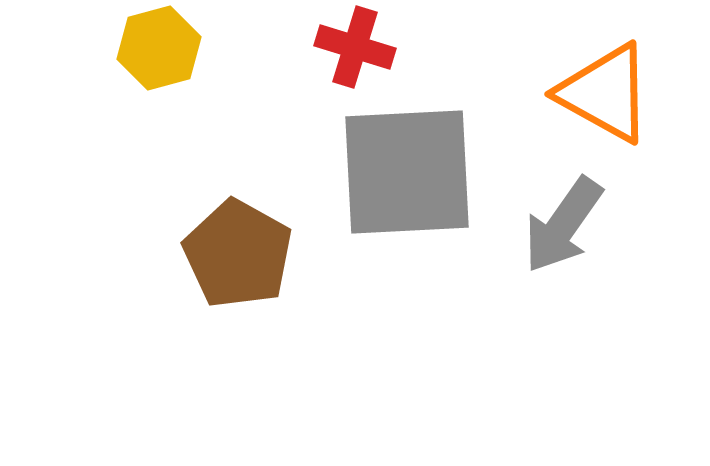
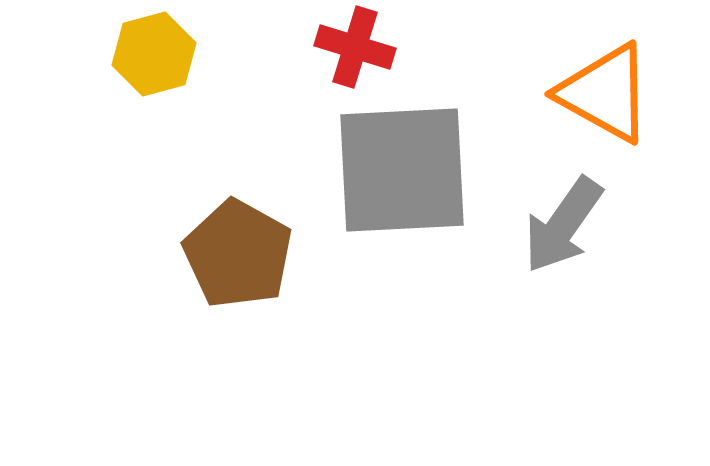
yellow hexagon: moved 5 px left, 6 px down
gray square: moved 5 px left, 2 px up
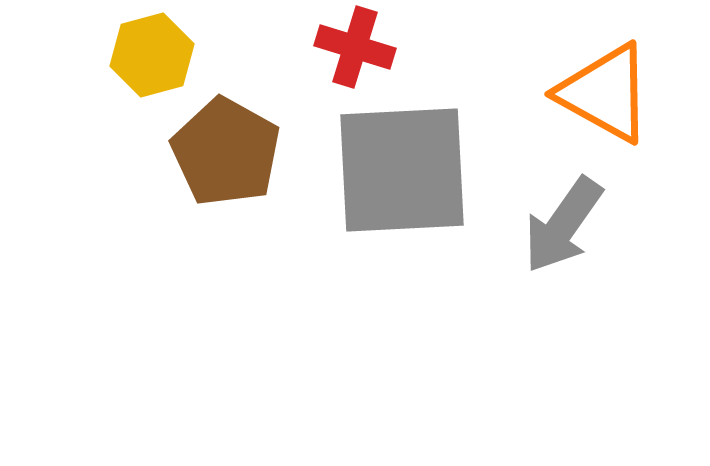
yellow hexagon: moved 2 px left, 1 px down
brown pentagon: moved 12 px left, 102 px up
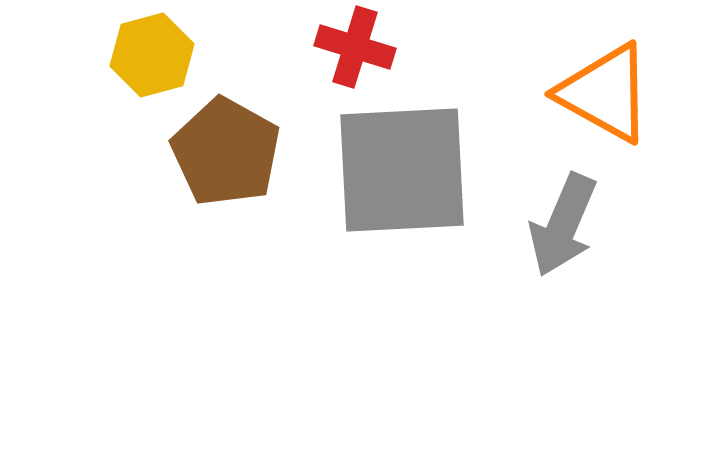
gray arrow: rotated 12 degrees counterclockwise
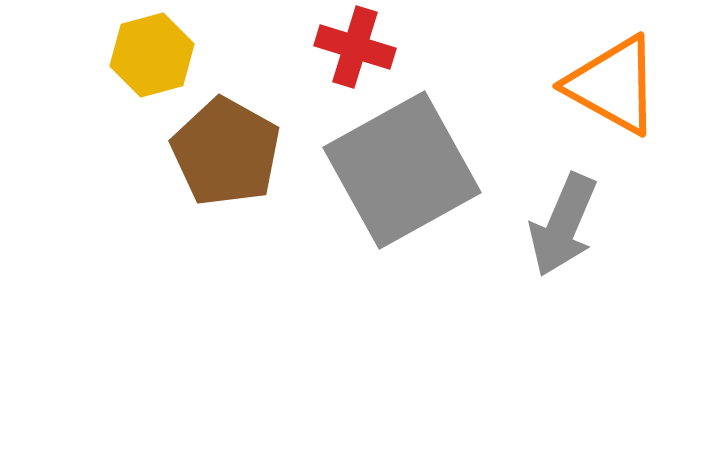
orange triangle: moved 8 px right, 8 px up
gray square: rotated 26 degrees counterclockwise
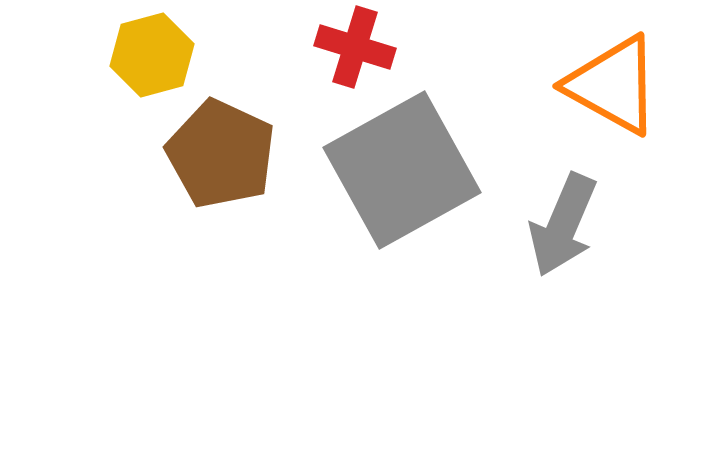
brown pentagon: moved 5 px left, 2 px down; rotated 4 degrees counterclockwise
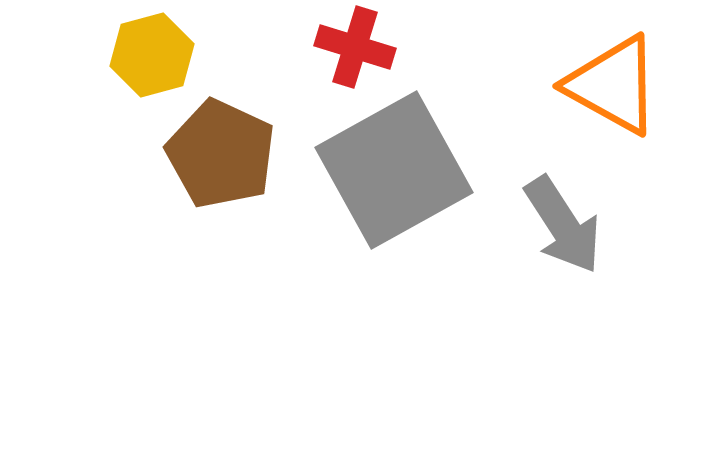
gray square: moved 8 px left
gray arrow: rotated 56 degrees counterclockwise
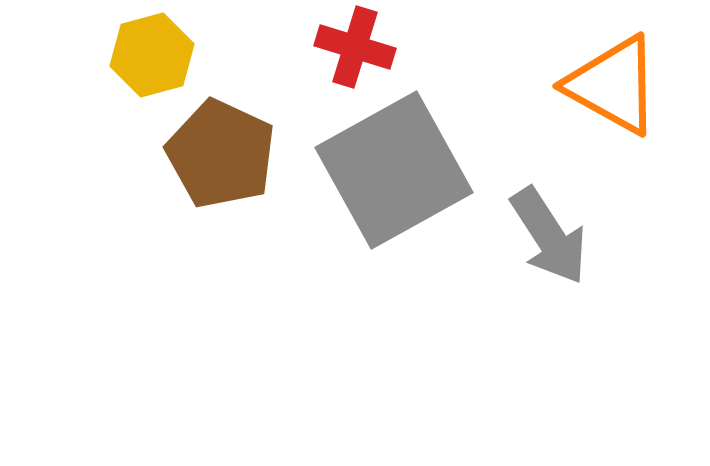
gray arrow: moved 14 px left, 11 px down
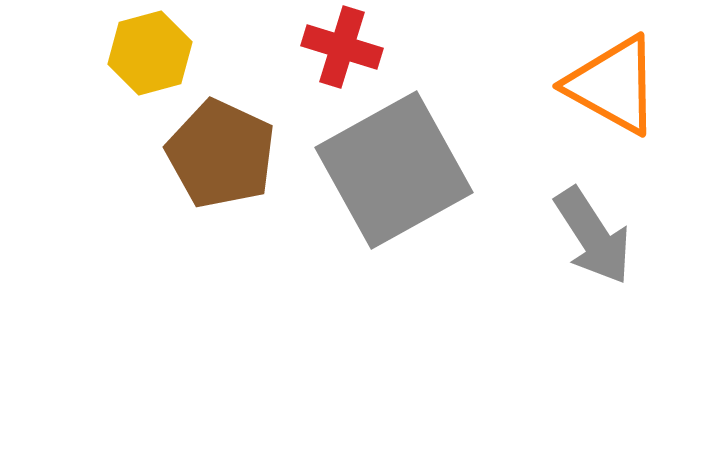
red cross: moved 13 px left
yellow hexagon: moved 2 px left, 2 px up
gray arrow: moved 44 px right
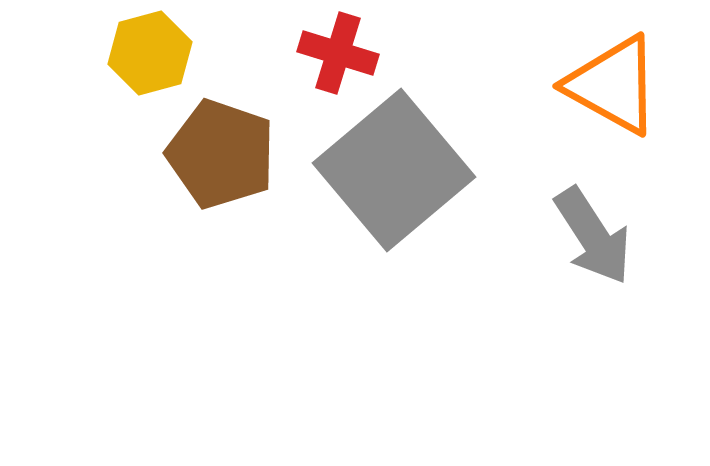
red cross: moved 4 px left, 6 px down
brown pentagon: rotated 6 degrees counterclockwise
gray square: rotated 11 degrees counterclockwise
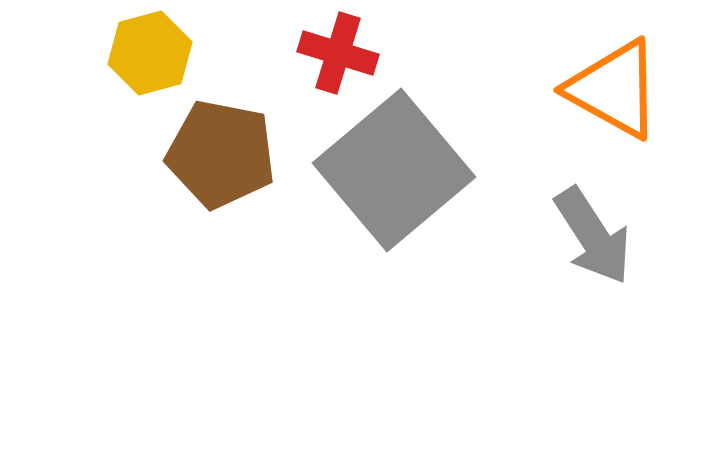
orange triangle: moved 1 px right, 4 px down
brown pentagon: rotated 8 degrees counterclockwise
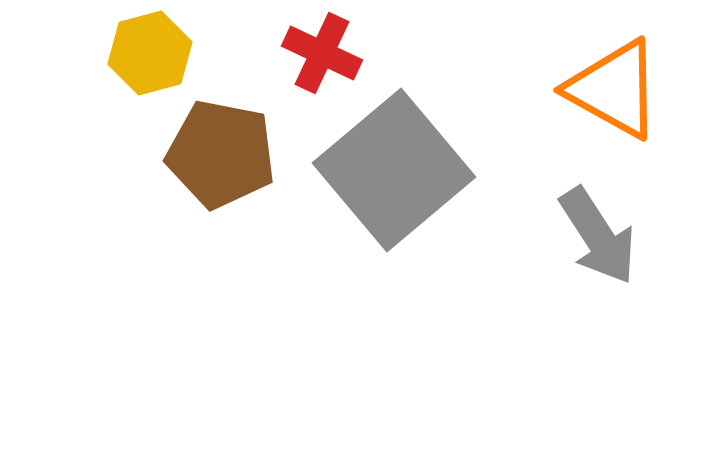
red cross: moved 16 px left; rotated 8 degrees clockwise
gray arrow: moved 5 px right
